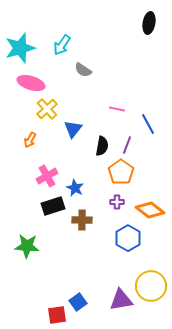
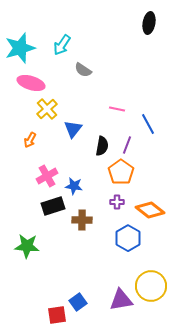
blue star: moved 1 px left, 2 px up; rotated 18 degrees counterclockwise
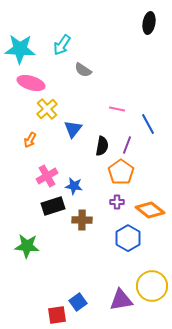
cyan star: moved 1 px down; rotated 20 degrees clockwise
yellow circle: moved 1 px right
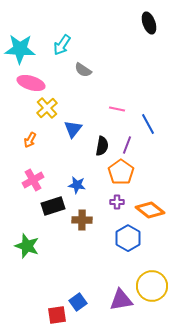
black ellipse: rotated 30 degrees counterclockwise
yellow cross: moved 1 px up
pink cross: moved 14 px left, 4 px down
blue star: moved 3 px right, 1 px up
green star: rotated 15 degrees clockwise
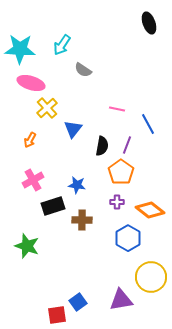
yellow circle: moved 1 px left, 9 px up
